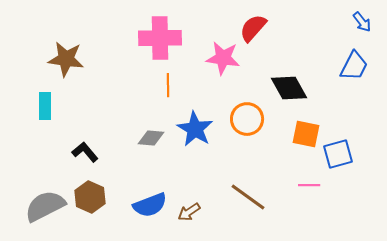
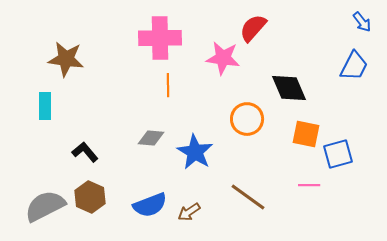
black diamond: rotated 6 degrees clockwise
blue star: moved 23 px down
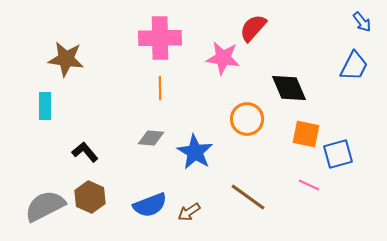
orange line: moved 8 px left, 3 px down
pink line: rotated 25 degrees clockwise
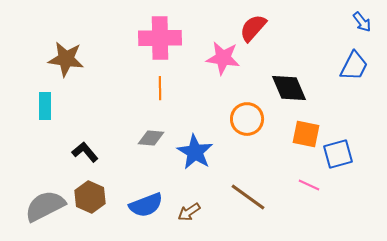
blue semicircle: moved 4 px left
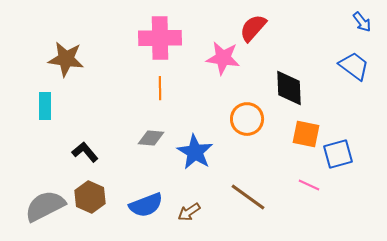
blue trapezoid: rotated 80 degrees counterclockwise
black diamond: rotated 21 degrees clockwise
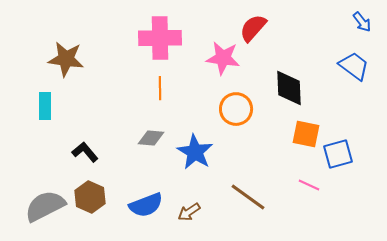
orange circle: moved 11 px left, 10 px up
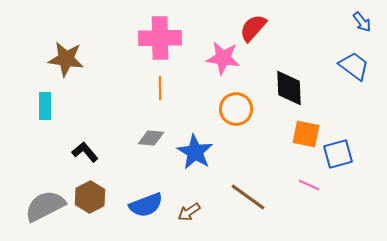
brown hexagon: rotated 8 degrees clockwise
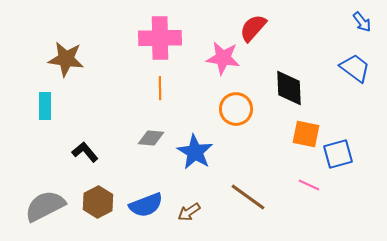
blue trapezoid: moved 1 px right, 2 px down
brown hexagon: moved 8 px right, 5 px down
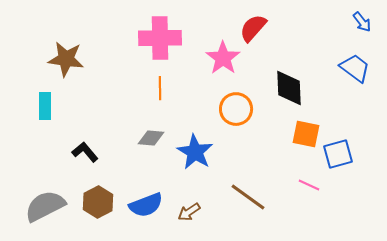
pink star: rotated 28 degrees clockwise
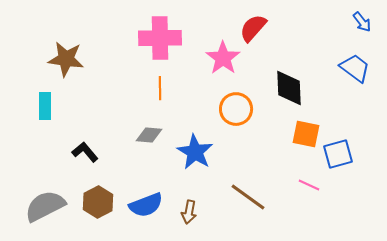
gray diamond: moved 2 px left, 3 px up
brown arrow: rotated 45 degrees counterclockwise
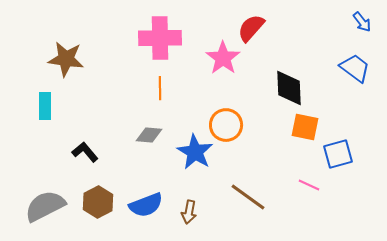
red semicircle: moved 2 px left
orange circle: moved 10 px left, 16 px down
orange square: moved 1 px left, 7 px up
